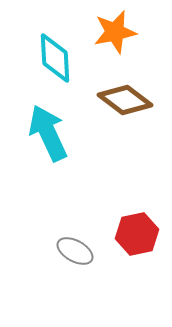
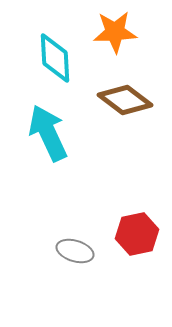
orange star: rotated 9 degrees clockwise
gray ellipse: rotated 12 degrees counterclockwise
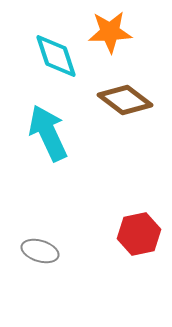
orange star: moved 5 px left
cyan diamond: moved 1 px right, 2 px up; rotated 15 degrees counterclockwise
red hexagon: moved 2 px right
gray ellipse: moved 35 px left
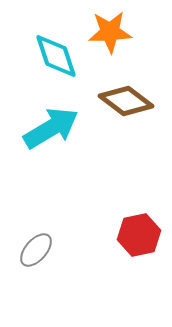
brown diamond: moved 1 px right, 1 px down
cyan arrow: moved 3 px right, 5 px up; rotated 84 degrees clockwise
red hexagon: moved 1 px down
gray ellipse: moved 4 px left, 1 px up; rotated 66 degrees counterclockwise
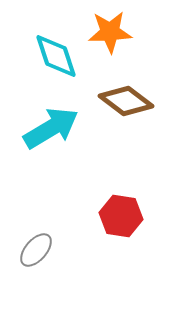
red hexagon: moved 18 px left, 19 px up; rotated 21 degrees clockwise
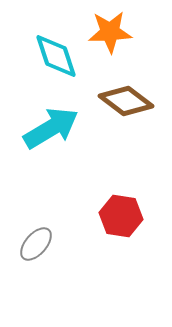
gray ellipse: moved 6 px up
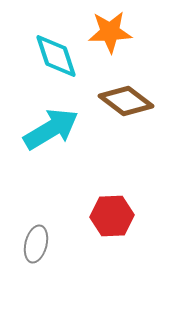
cyan arrow: moved 1 px down
red hexagon: moved 9 px left; rotated 12 degrees counterclockwise
gray ellipse: rotated 27 degrees counterclockwise
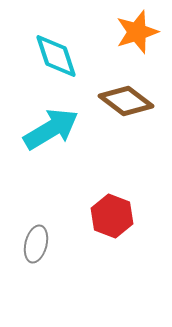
orange star: moved 27 px right; rotated 15 degrees counterclockwise
red hexagon: rotated 24 degrees clockwise
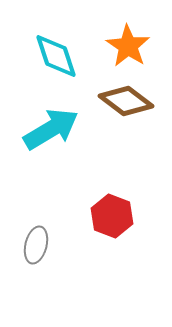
orange star: moved 9 px left, 14 px down; rotated 21 degrees counterclockwise
gray ellipse: moved 1 px down
